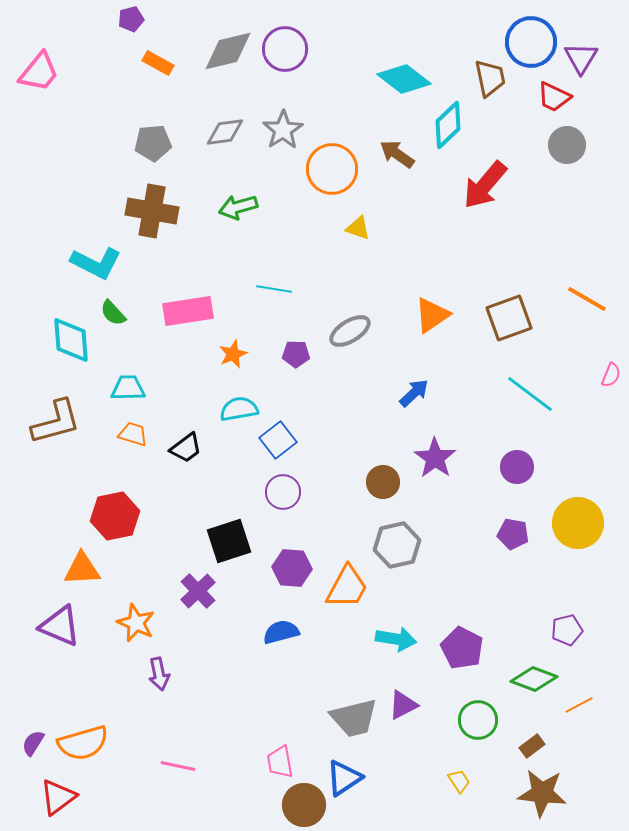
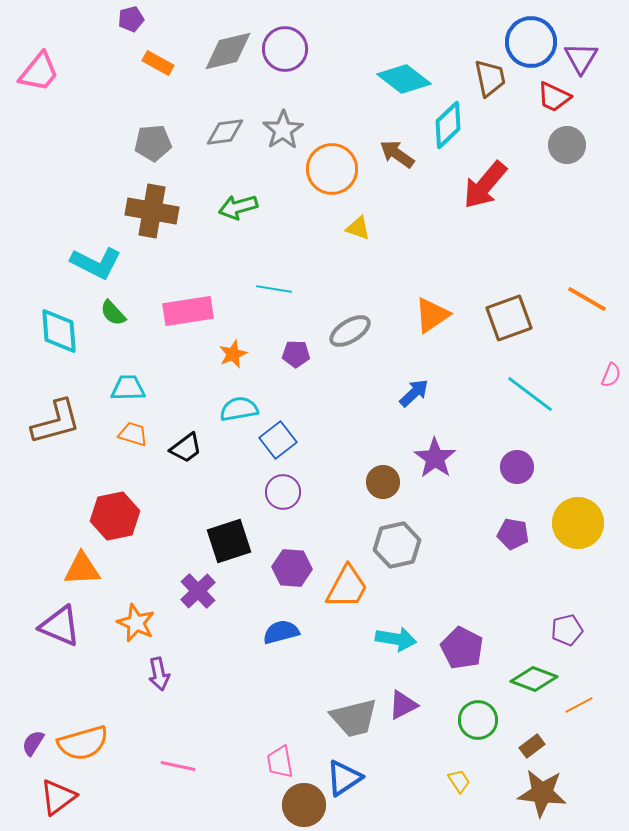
cyan diamond at (71, 340): moved 12 px left, 9 px up
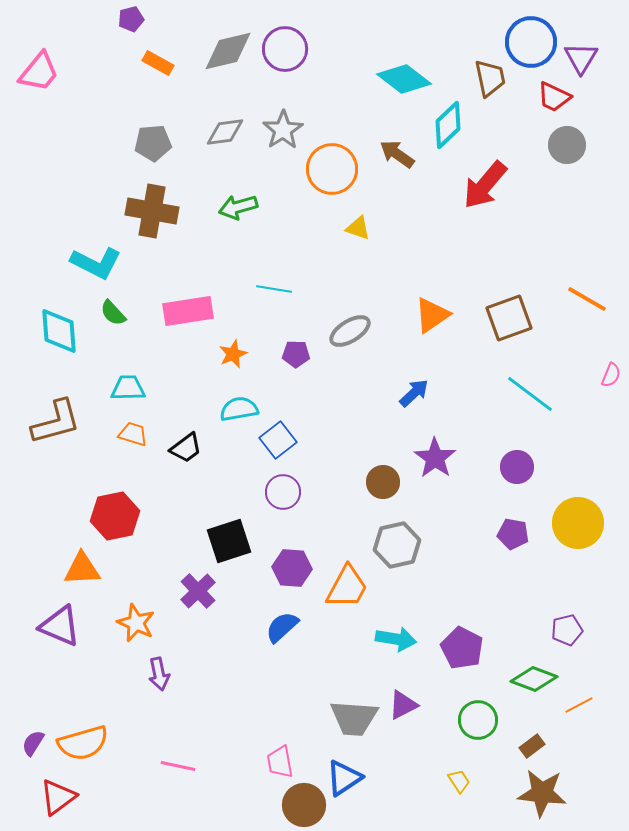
blue semicircle at (281, 632): moved 1 px right, 5 px up; rotated 27 degrees counterclockwise
gray trapezoid at (354, 718): rotated 18 degrees clockwise
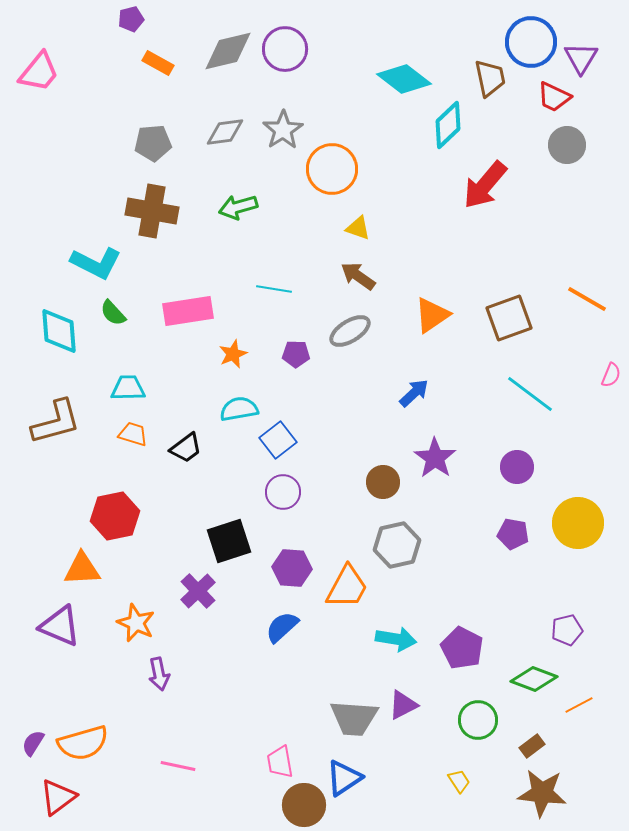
brown arrow at (397, 154): moved 39 px left, 122 px down
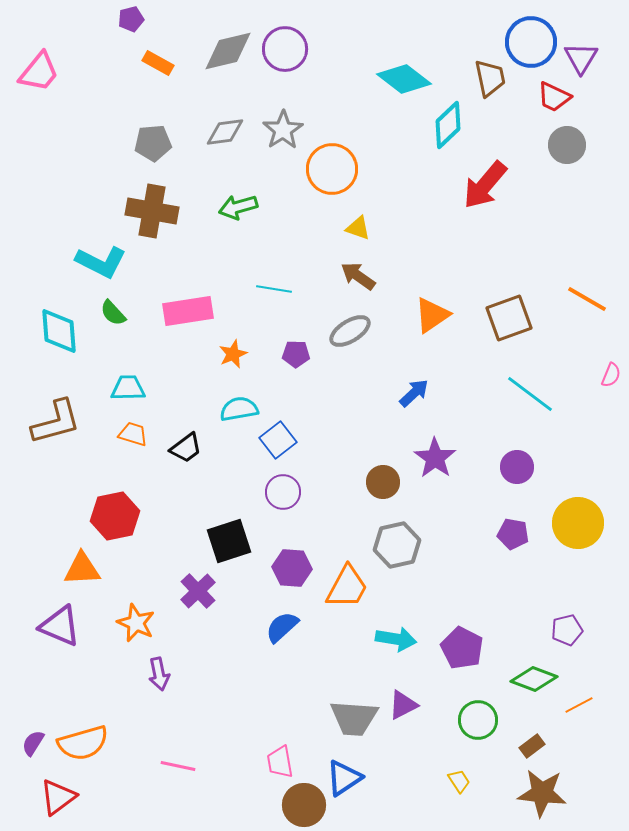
cyan L-shape at (96, 263): moved 5 px right, 1 px up
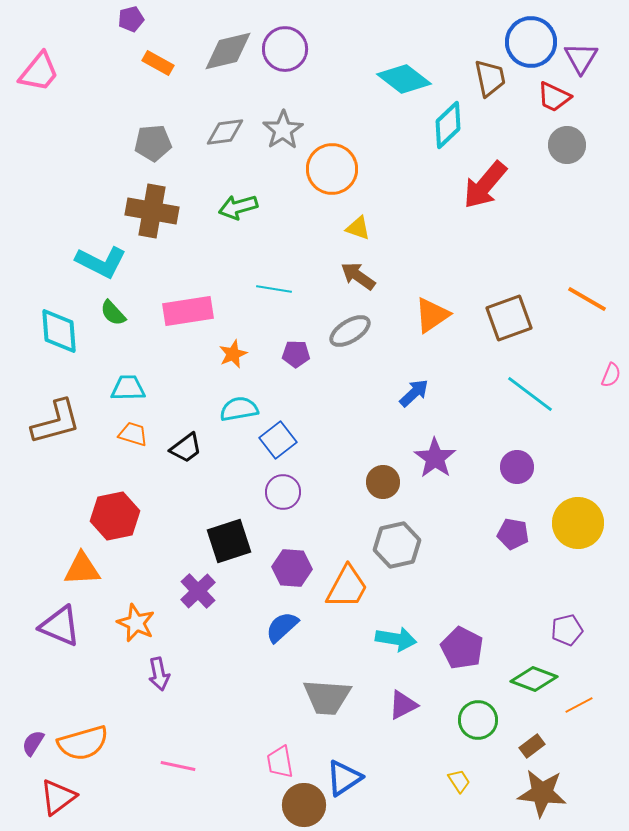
gray trapezoid at (354, 718): moved 27 px left, 21 px up
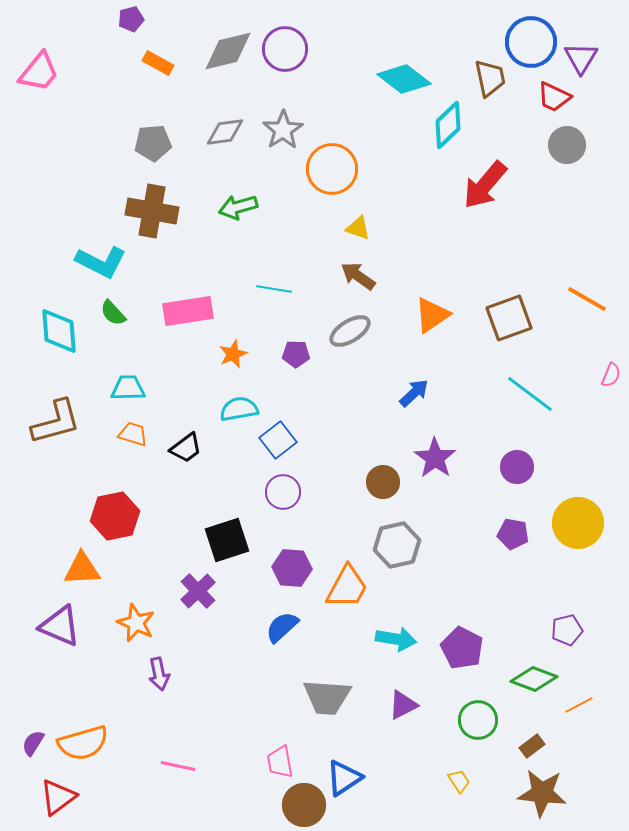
black square at (229, 541): moved 2 px left, 1 px up
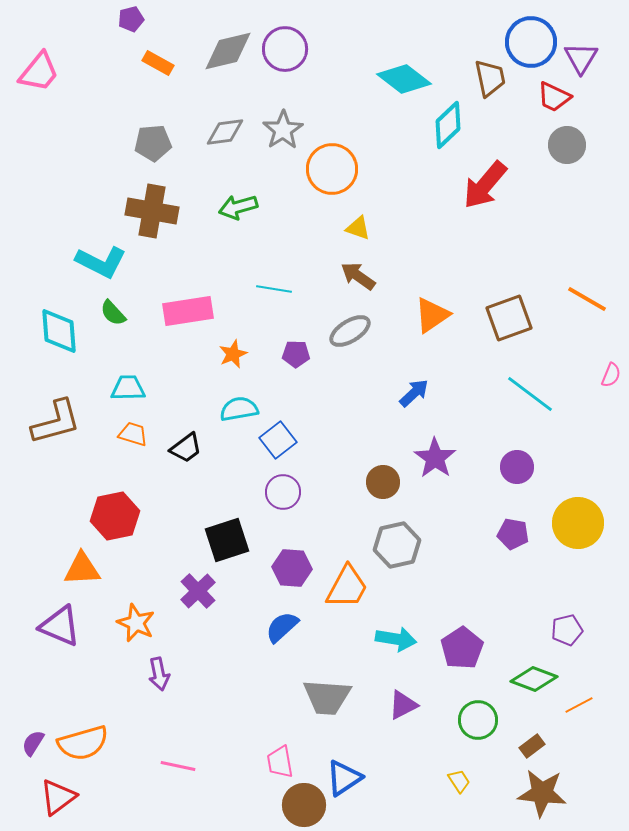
purple pentagon at (462, 648): rotated 12 degrees clockwise
